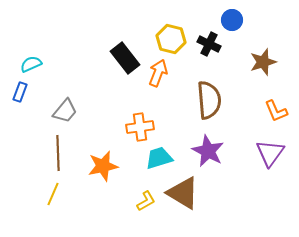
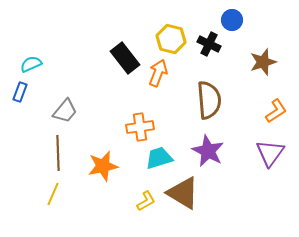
orange L-shape: rotated 100 degrees counterclockwise
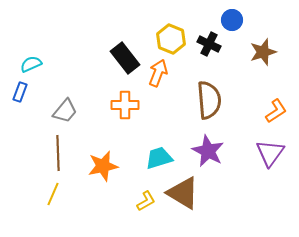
yellow hexagon: rotated 8 degrees clockwise
brown star: moved 10 px up
orange cross: moved 15 px left, 22 px up; rotated 8 degrees clockwise
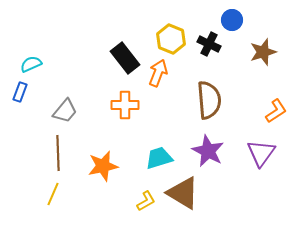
purple triangle: moved 9 px left
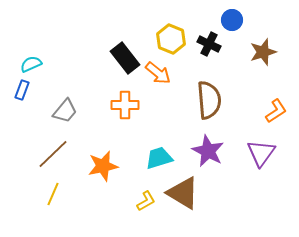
orange arrow: rotated 108 degrees clockwise
blue rectangle: moved 2 px right, 2 px up
brown line: moved 5 px left, 1 px down; rotated 48 degrees clockwise
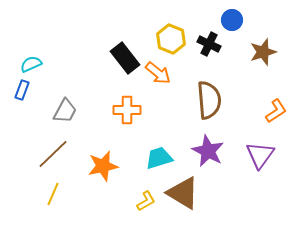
orange cross: moved 2 px right, 5 px down
gray trapezoid: rotated 12 degrees counterclockwise
purple triangle: moved 1 px left, 2 px down
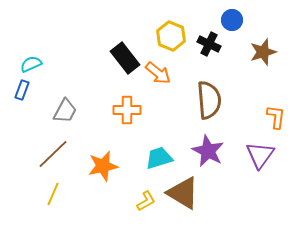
yellow hexagon: moved 3 px up
orange L-shape: moved 6 px down; rotated 50 degrees counterclockwise
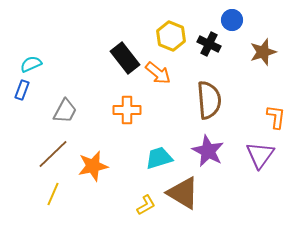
orange star: moved 10 px left
yellow L-shape: moved 4 px down
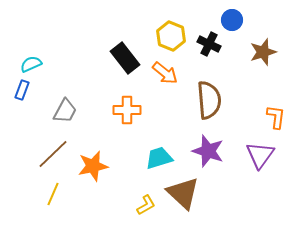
orange arrow: moved 7 px right
purple star: rotated 8 degrees counterclockwise
brown triangle: rotated 12 degrees clockwise
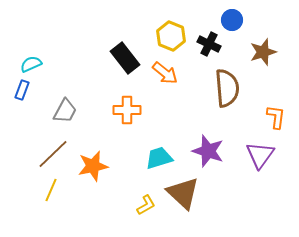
brown semicircle: moved 18 px right, 12 px up
yellow line: moved 2 px left, 4 px up
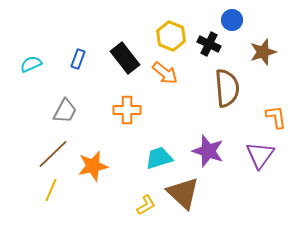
blue rectangle: moved 56 px right, 31 px up
orange L-shape: rotated 15 degrees counterclockwise
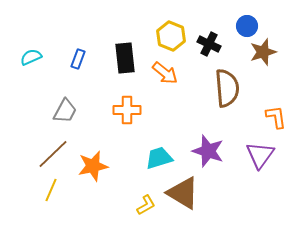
blue circle: moved 15 px right, 6 px down
black rectangle: rotated 32 degrees clockwise
cyan semicircle: moved 7 px up
brown triangle: rotated 12 degrees counterclockwise
